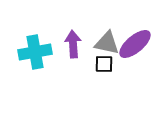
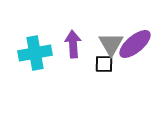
gray triangle: moved 4 px right, 1 px down; rotated 48 degrees clockwise
cyan cross: moved 1 px down
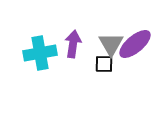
purple arrow: rotated 12 degrees clockwise
cyan cross: moved 5 px right
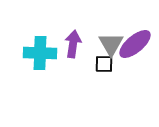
cyan cross: rotated 12 degrees clockwise
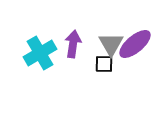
cyan cross: rotated 32 degrees counterclockwise
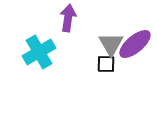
purple arrow: moved 5 px left, 26 px up
cyan cross: moved 1 px left, 1 px up
black square: moved 2 px right
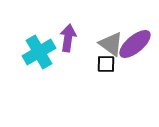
purple arrow: moved 20 px down
gray triangle: rotated 24 degrees counterclockwise
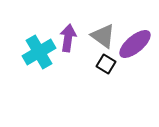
gray triangle: moved 8 px left, 8 px up
black square: rotated 30 degrees clockwise
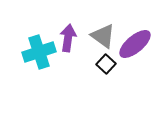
cyan cross: rotated 12 degrees clockwise
black square: rotated 12 degrees clockwise
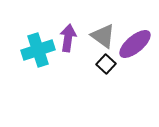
cyan cross: moved 1 px left, 2 px up
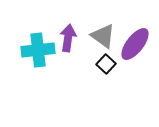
purple ellipse: rotated 12 degrees counterclockwise
cyan cross: rotated 12 degrees clockwise
